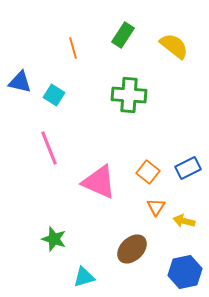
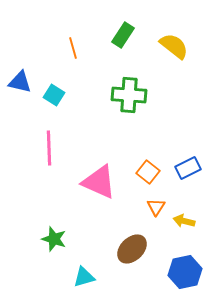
pink line: rotated 20 degrees clockwise
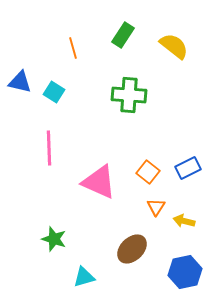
cyan square: moved 3 px up
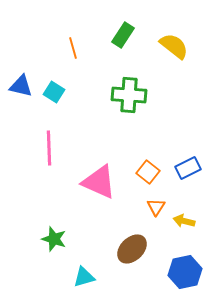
blue triangle: moved 1 px right, 4 px down
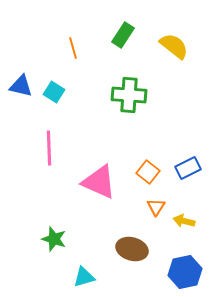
brown ellipse: rotated 60 degrees clockwise
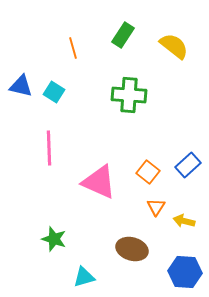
blue rectangle: moved 3 px up; rotated 15 degrees counterclockwise
blue hexagon: rotated 16 degrees clockwise
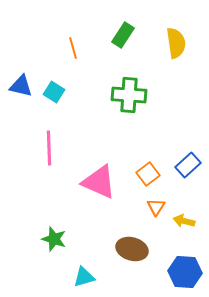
yellow semicircle: moved 2 px right, 3 px up; rotated 44 degrees clockwise
orange square: moved 2 px down; rotated 15 degrees clockwise
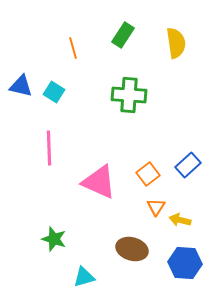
yellow arrow: moved 4 px left, 1 px up
blue hexagon: moved 9 px up
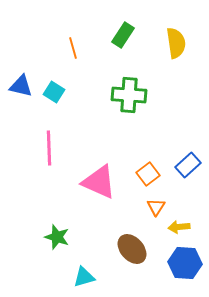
yellow arrow: moved 1 px left, 7 px down; rotated 20 degrees counterclockwise
green star: moved 3 px right, 2 px up
brown ellipse: rotated 32 degrees clockwise
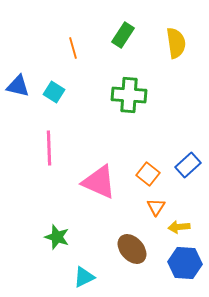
blue triangle: moved 3 px left
orange square: rotated 15 degrees counterclockwise
cyan triangle: rotated 10 degrees counterclockwise
